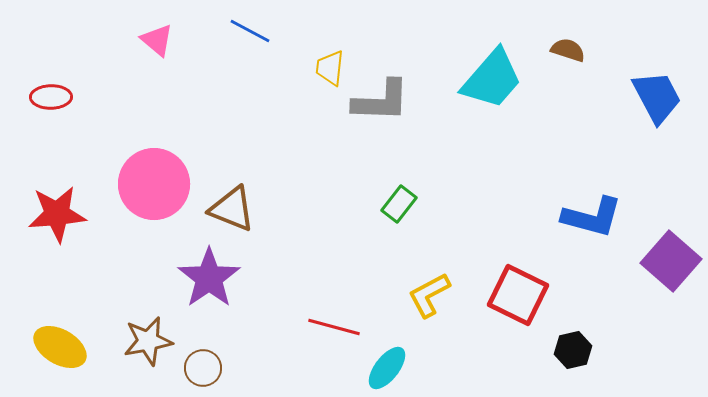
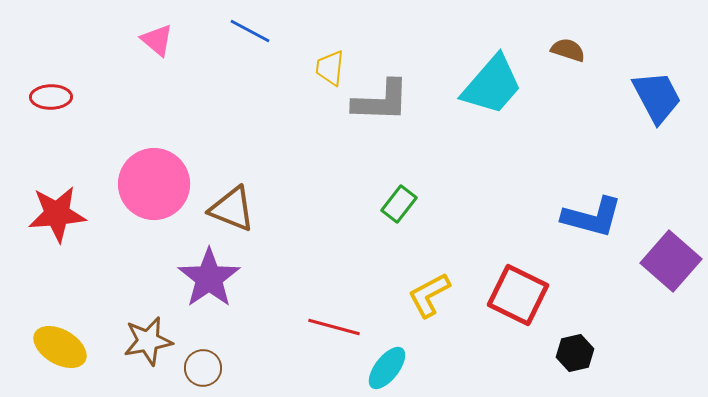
cyan trapezoid: moved 6 px down
black hexagon: moved 2 px right, 3 px down
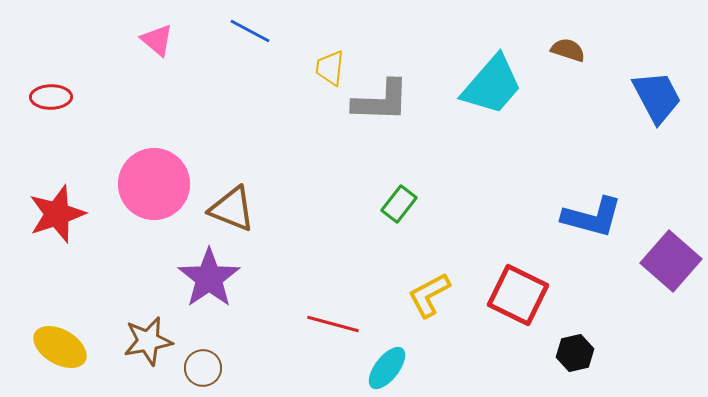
red star: rotated 14 degrees counterclockwise
red line: moved 1 px left, 3 px up
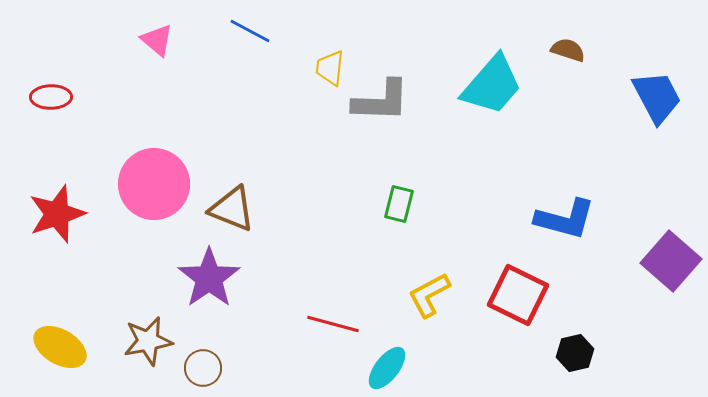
green rectangle: rotated 24 degrees counterclockwise
blue L-shape: moved 27 px left, 2 px down
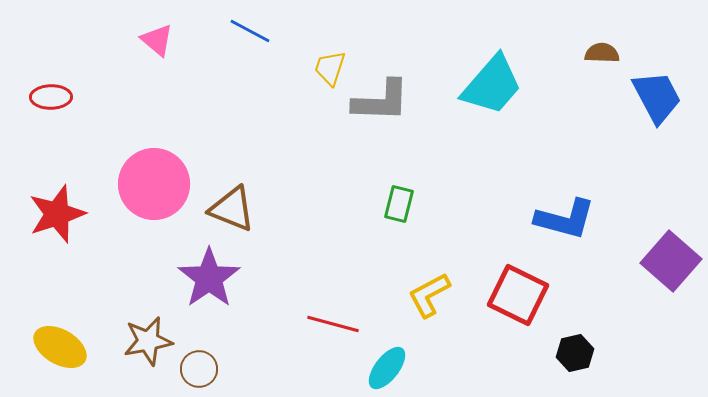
brown semicircle: moved 34 px right, 3 px down; rotated 16 degrees counterclockwise
yellow trapezoid: rotated 12 degrees clockwise
brown circle: moved 4 px left, 1 px down
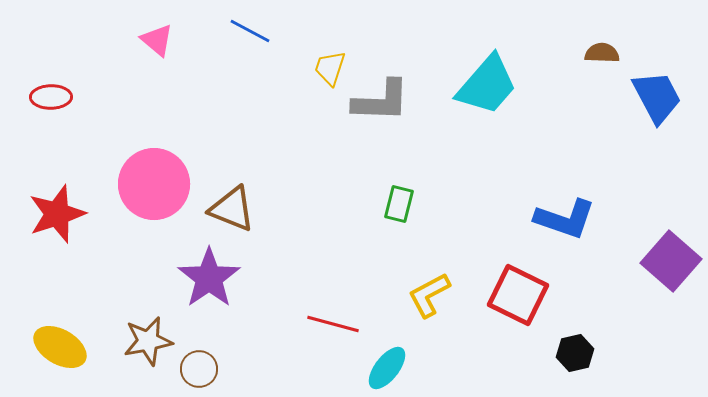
cyan trapezoid: moved 5 px left
blue L-shape: rotated 4 degrees clockwise
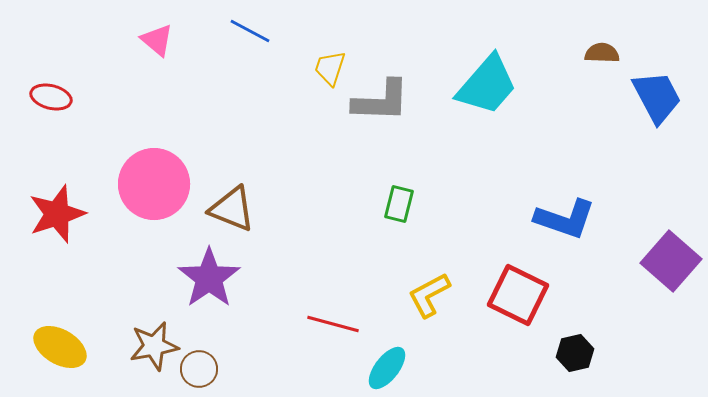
red ellipse: rotated 15 degrees clockwise
brown star: moved 6 px right, 5 px down
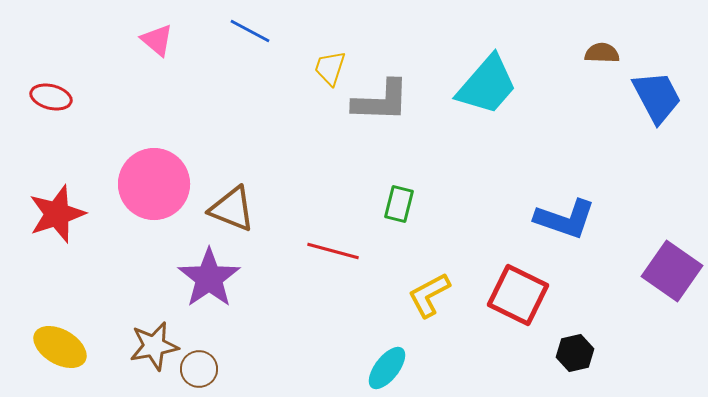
purple square: moved 1 px right, 10 px down; rotated 6 degrees counterclockwise
red line: moved 73 px up
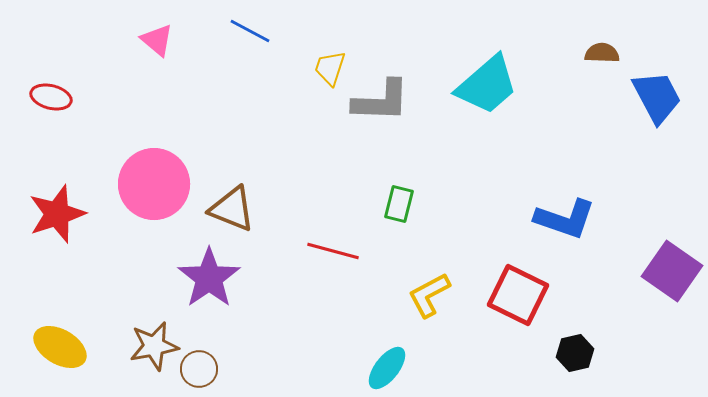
cyan trapezoid: rotated 8 degrees clockwise
